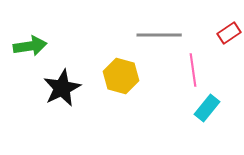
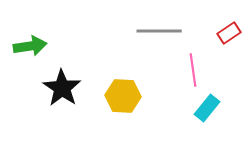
gray line: moved 4 px up
yellow hexagon: moved 2 px right, 20 px down; rotated 12 degrees counterclockwise
black star: rotated 12 degrees counterclockwise
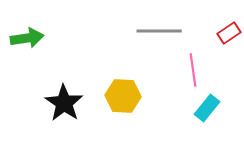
green arrow: moved 3 px left, 8 px up
black star: moved 2 px right, 15 px down
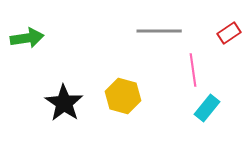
yellow hexagon: rotated 12 degrees clockwise
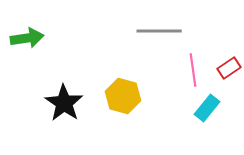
red rectangle: moved 35 px down
